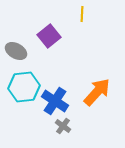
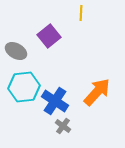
yellow line: moved 1 px left, 1 px up
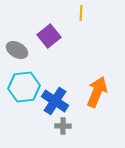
gray ellipse: moved 1 px right, 1 px up
orange arrow: rotated 20 degrees counterclockwise
gray cross: rotated 35 degrees counterclockwise
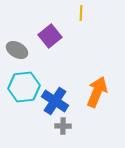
purple square: moved 1 px right
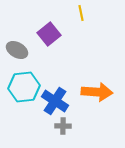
yellow line: rotated 14 degrees counterclockwise
purple square: moved 1 px left, 2 px up
orange arrow: rotated 72 degrees clockwise
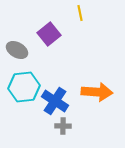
yellow line: moved 1 px left
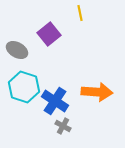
cyan hexagon: rotated 24 degrees clockwise
gray cross: rotated 28 degrees clockwise
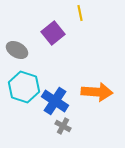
purple square: moved 4 px right, 1 px up
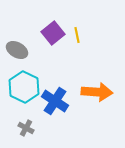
yellow line: moved 3 px left, 22 px down
cyan hexagon: rotated 8 degrees clockwise
gray cross: moved 37 px left, 2 px down
